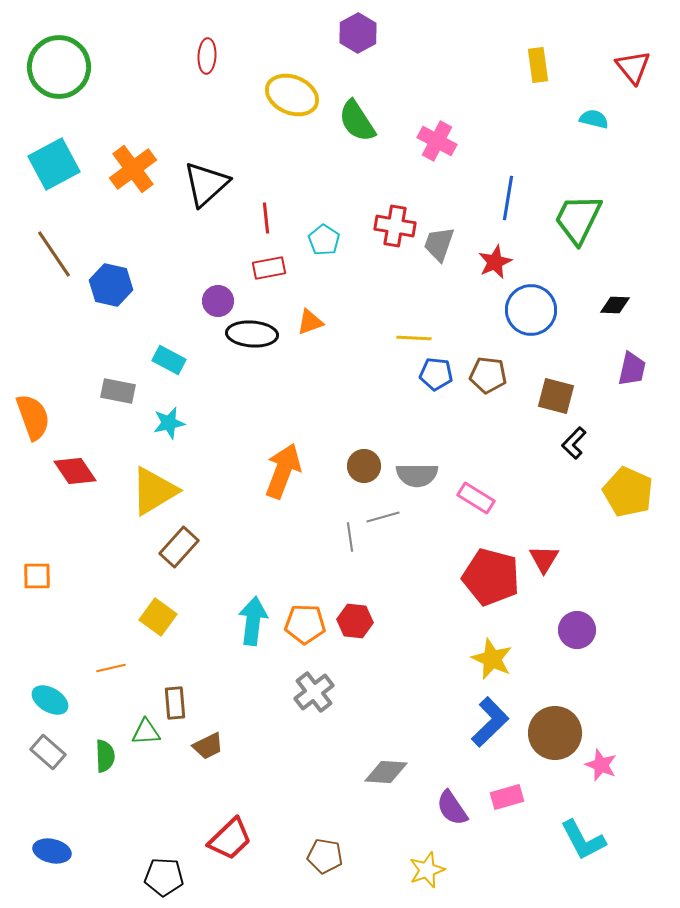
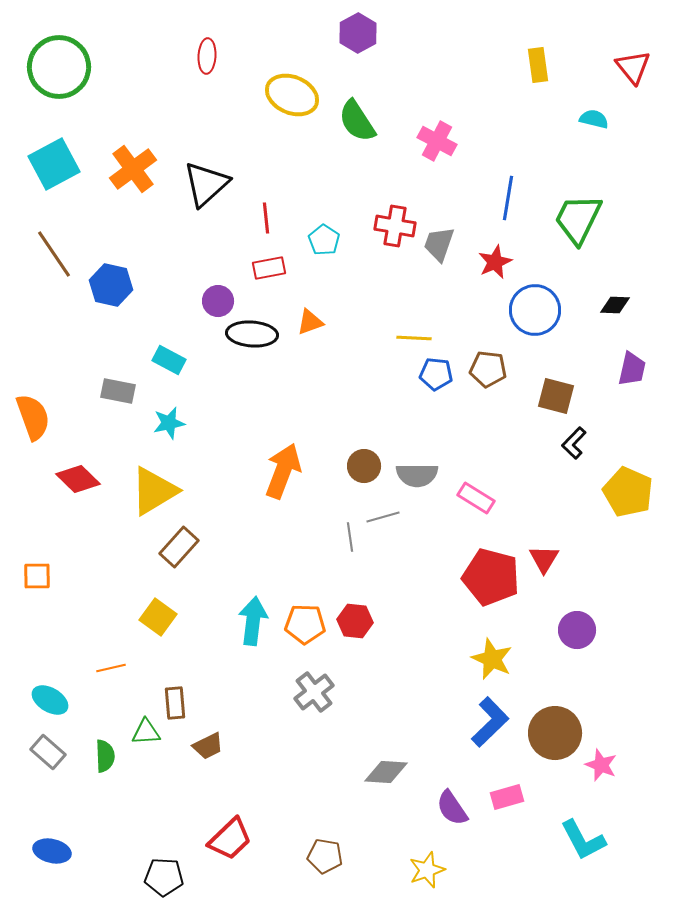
blue circle at (531, 310): moved 4 px right
brown pentagon at (488, 375): moved 6 px up
red diamond at (75, 471): moved 3 px right, 8 px down; rotated 12 degrees counterclockwise
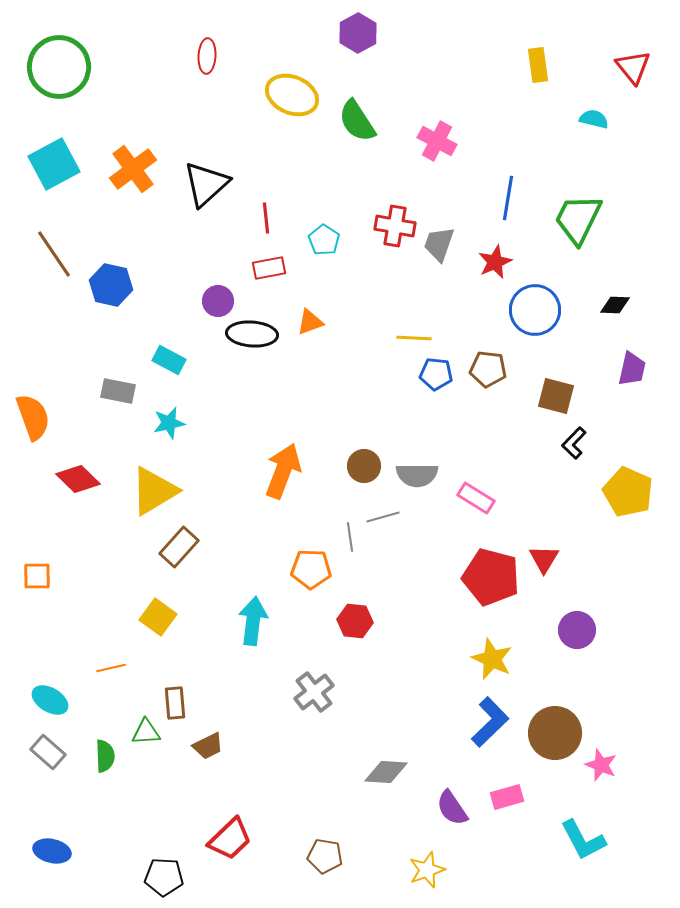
orange pentagon at (305, 624): moved 6 px right, 55 px up
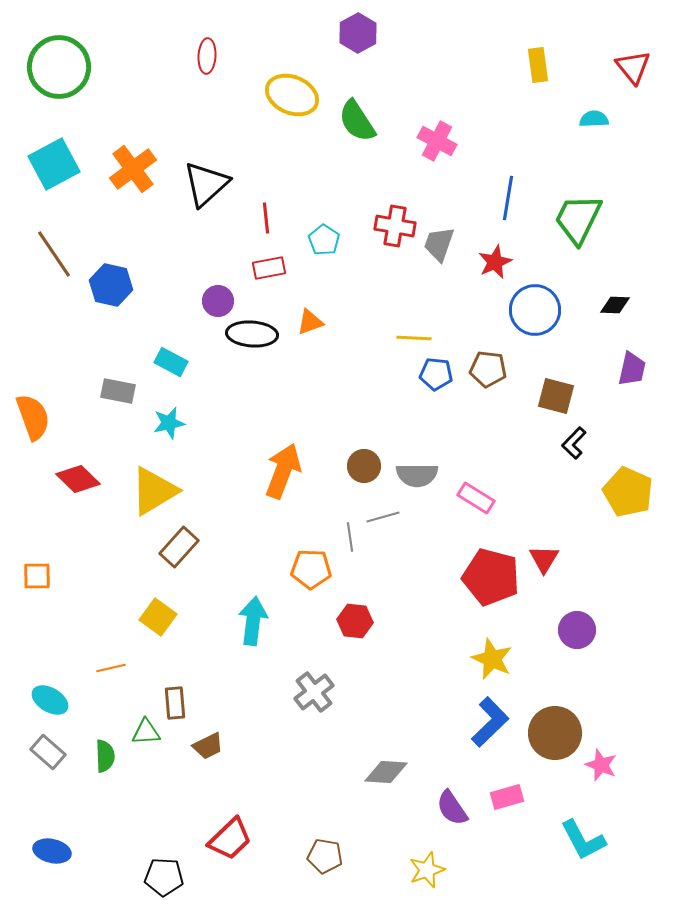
cyan semicircle at (594, 119): rotated 16 degrees counterclockwise
cyan rectangle at (169, 360): moved 2 px right, 2 px down
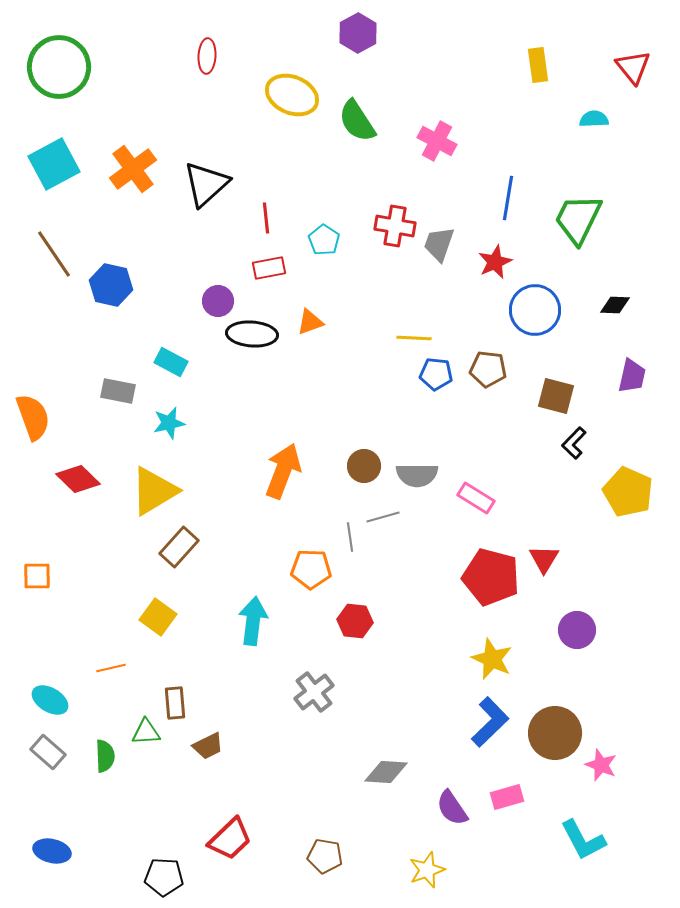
purple trapezoid at (632, 369): moved 7 px down
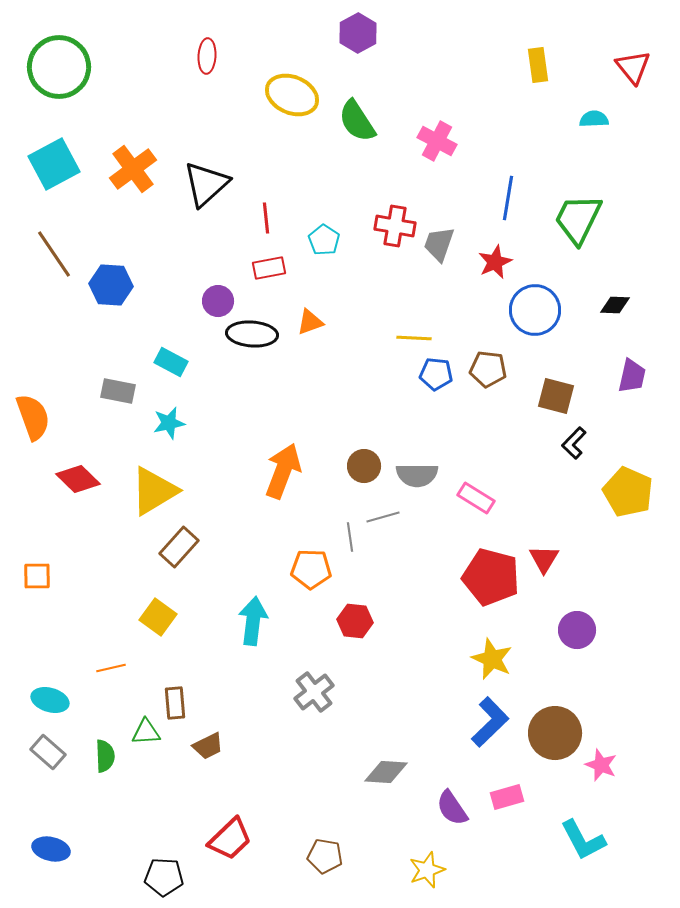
blue hexagon at (111, 285): rotated 9 degrees counterclockwise
cyan ellipse at (50, 700): rotated 15 degrees counterclockwise
blue ellipse at (52, 851): moved 1 px left, 2 px up
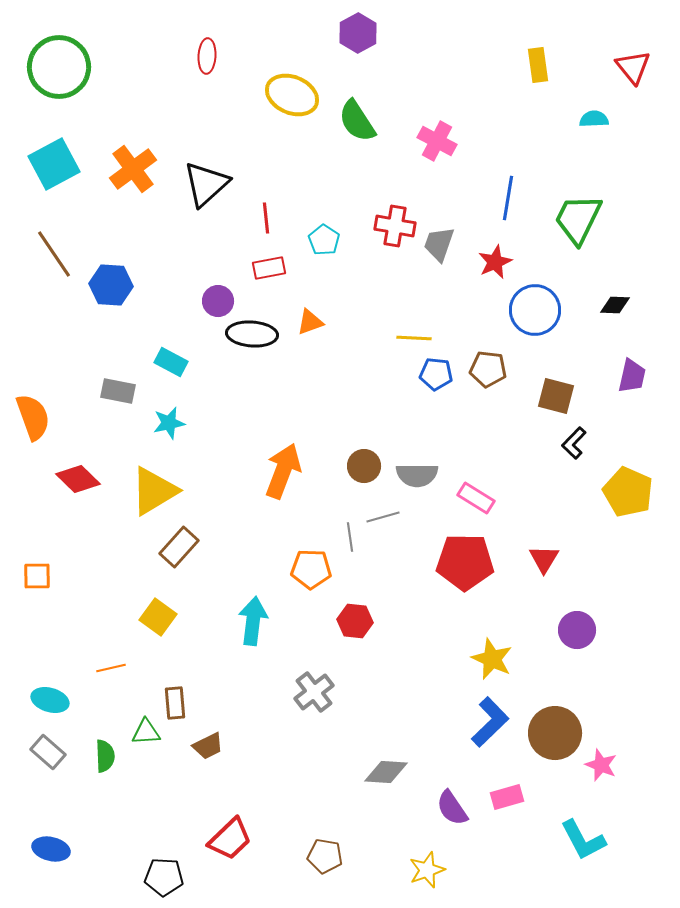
red pentagon at (491, 577): moved 26 px left, 15 px up; rotated 14 degrees counterclockwise
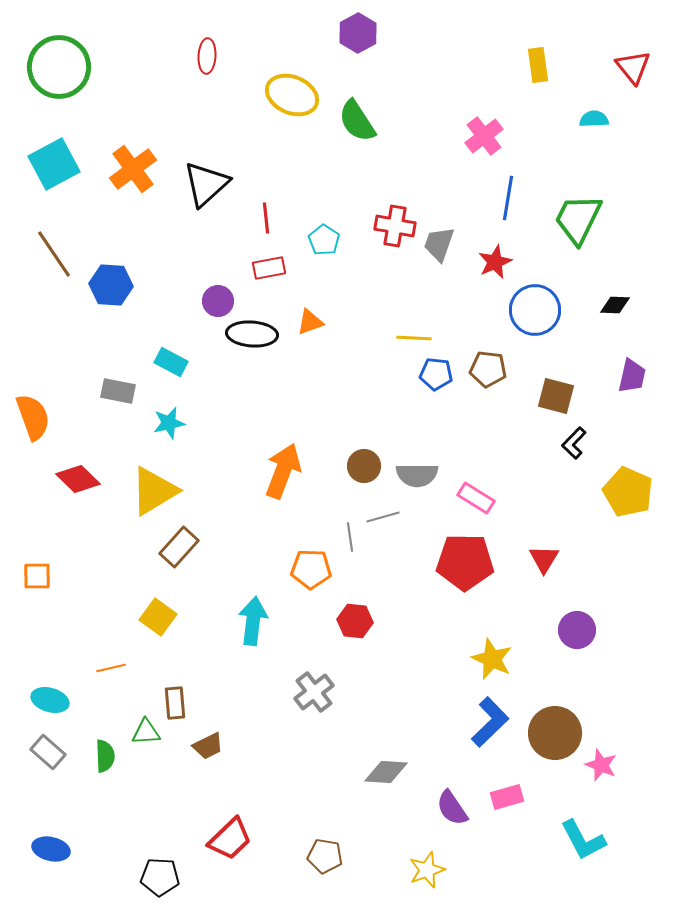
pink cross at (437, 141): moved 47 px right, 5 px up; rotated 24 degrees clockwise
black pentagon at (164, 877): moved 4 px left
